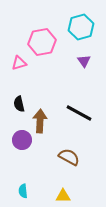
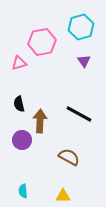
black line: moved 1 px down
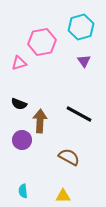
black semicircle: rotated 56 degrees counterclockwise
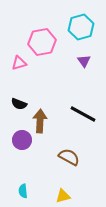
black line: moved 4 px right
yellow triangle: rotated 14 degrees counterclockwise
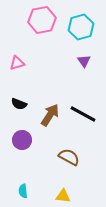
pink hexagon: moved 22 px up
pink triangle: moved 2 px left
brown arrow: moved 10 px right, 6 px up; rotated 30 degrees clockwise
yellow triangle: rotated 21 degrees clockwise
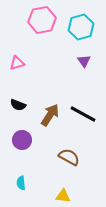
black semicircle: moved 1 px left, 1 px down
cyan semicircle: moved 2 px left, 8 px up
